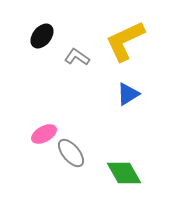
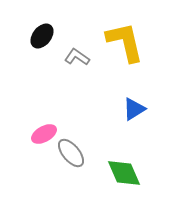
yellow L-shape: moved 1 px down; rotated 102 degrees clockwise
blue triangle: moved 6 px right, 15 px down
green diamond: rotated 6 degrees clockwise
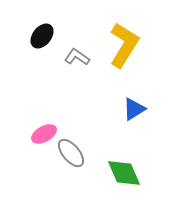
yellow L-shape: moved 1 px left, 3 px down; rotated 45 degrees clockwise
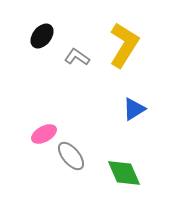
gray ellipse: moved 3 px down
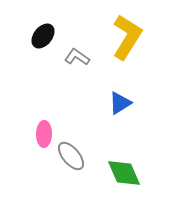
black ellipse: moved 1 px right
yellow L-shape: moved 3 px right, 8 px up
blue triangle: moved 14 px left, 6 px up
pink ellipse: rotated 60 degrees counterclockwise
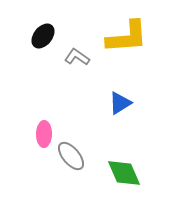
yellow L-shape: rotated 54 degrees clockwise
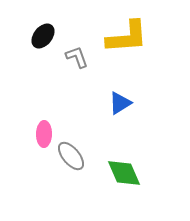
gray L-shape: rotated 35 degrees clockwise
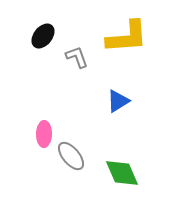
blue triangle: moved 2 px left, 2 px up
green diamond: moved 2 px left
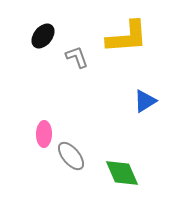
blue triangle: moved 27 px right
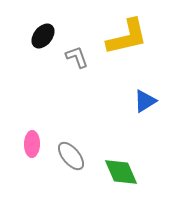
yellow L-shape: rotated 9 degrees counterclockwise
pink ellipse: moved 12 px left, 10 px down
green diamond: moved 1 px left, 1 px up
